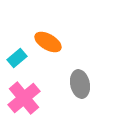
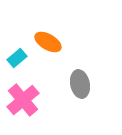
pink cross: moved 1 px left, 2 px down
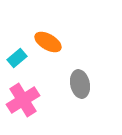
pink cross: rotated 8 degrees clockwise
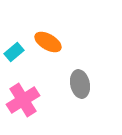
cyan rectangle: moved 3 px left, 6 px up
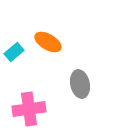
pink cross: moved 6 px right, 9 px down; rotated 24 degrees clockwise
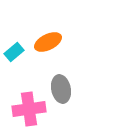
orange ellipse: rotated 56 degrees counterclockwise
gray ellipse: moved 19 px left, 5 px down
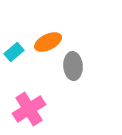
gray ellipse: moved 12 px right, 23 px up; rotated 8 degrees clockwise
pink cross: rotated 24 degrees counterclockwise
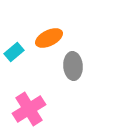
orange ellipse: moved 1 px right, 4 px up
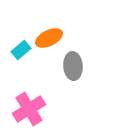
cyan rectangle: moved 7 px right, 2 px up
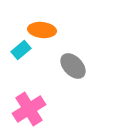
orange ellipse: moved 7 px left, 8 px up; rotated 32 degrees clockwise
gray ellipse: rotated 40 degrees counterclockwise
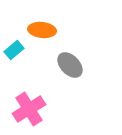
cyan rectangle: moved 7 px left
gray ellipse: moved 3 px left, 1 px up
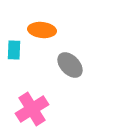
cyan rectangle: rotated 48 degrees counterclockwise
pink cross: moved 3 px right
